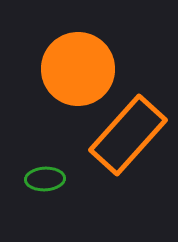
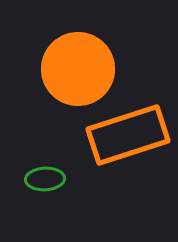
orange rectangle: rotated 30 degrees clockwise
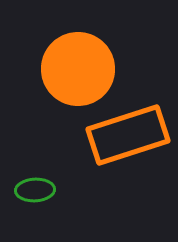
green ellipse: moved 10 px left, 11 px down
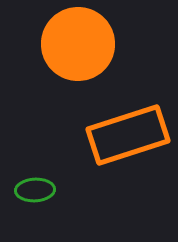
orange circle: moved 25 px up
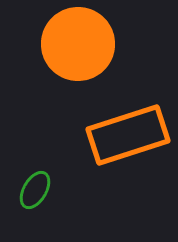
green ellipse: rotated 57 degrees counterclockwise
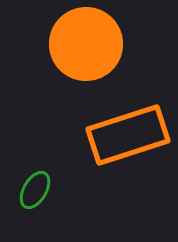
orange circle: moved 8 px right
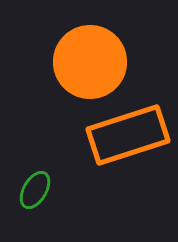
orange circle: moved 4 px right, 18 px down
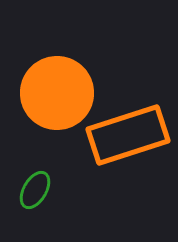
orange circle: moved 33 px left, 31 px down
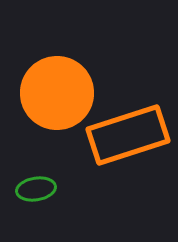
green ellipse: moved 1 px right, 1 px up; rotated 51 degrees clockwise
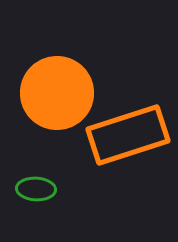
green ellipse: rotated 12 degrees clockwise
